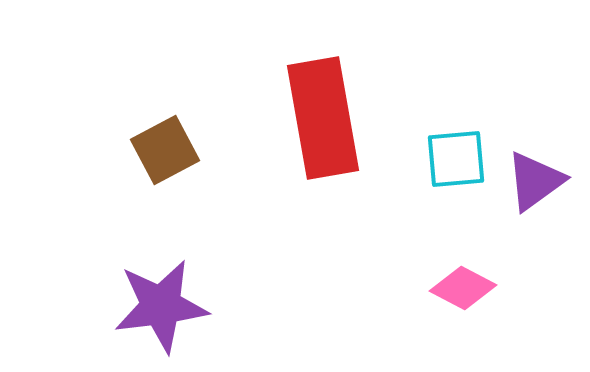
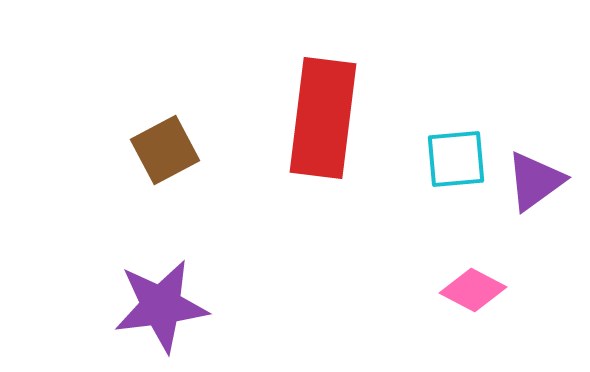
red rectangle: rotated 17 degrees clockwise
pink diamond: moved 10 px right, 2 px down
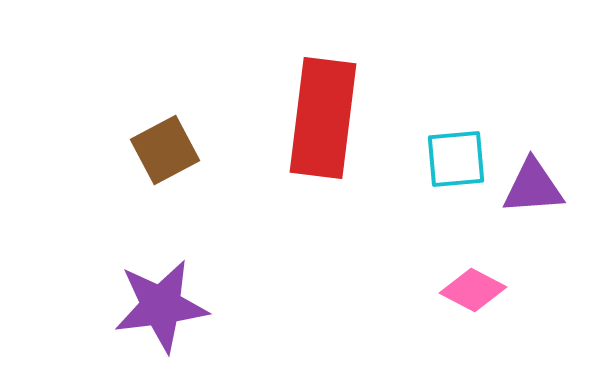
purple triangle: moved 2 px left, 6 px down; rotated 32 degrees clockwise
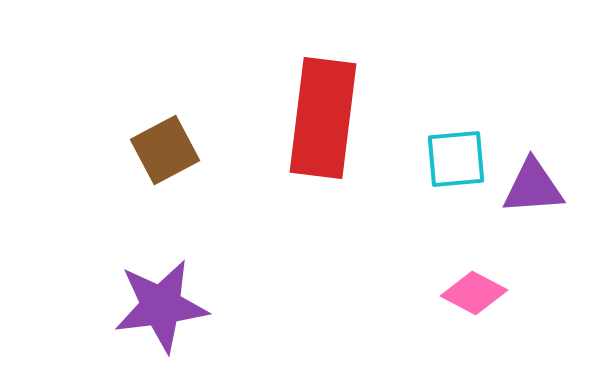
pink diamond: moved 1 px right, 3 px down
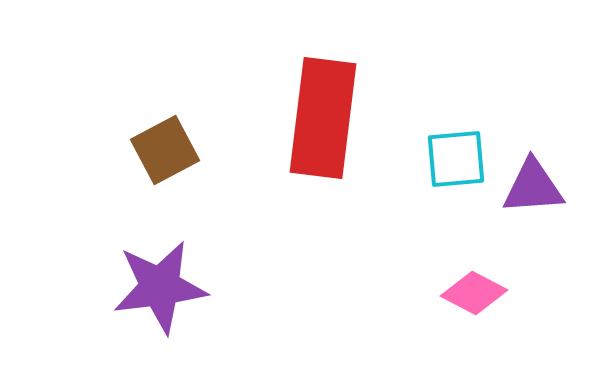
purple star: moved 1 px left, 19 px up
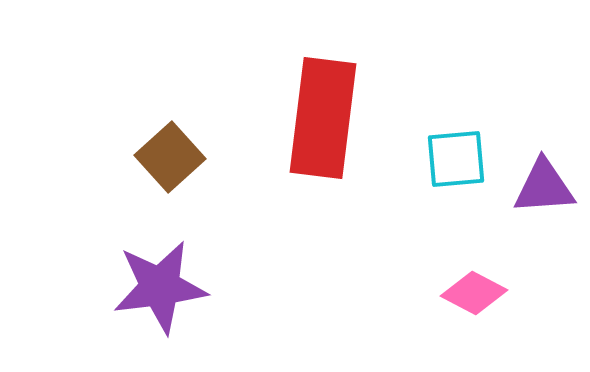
brown square: moved 5 px right, 7 px down; rotated 14 degrees counterclockwise
purple triangle: moved 11 px right
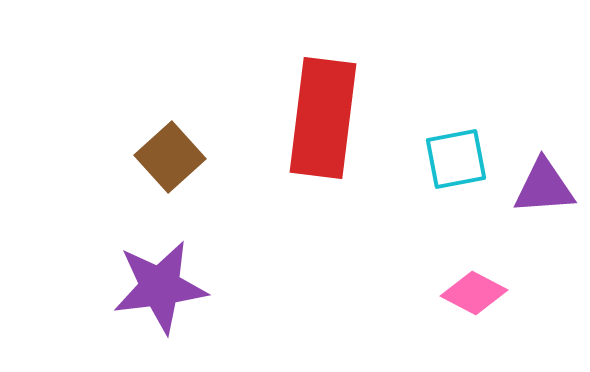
cyan square: rotated 6 degrees counterclockwise
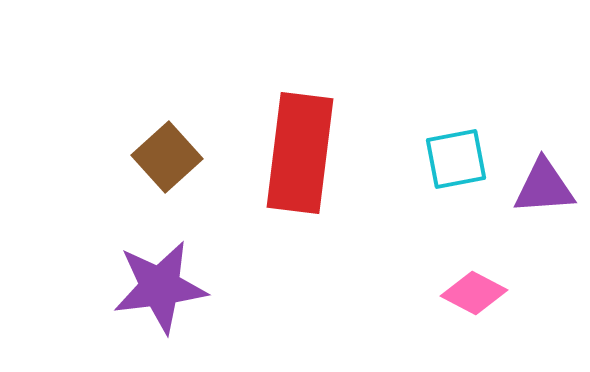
red rectangle: moved 23 px left, 35 px down
brown square: moved 3 px left
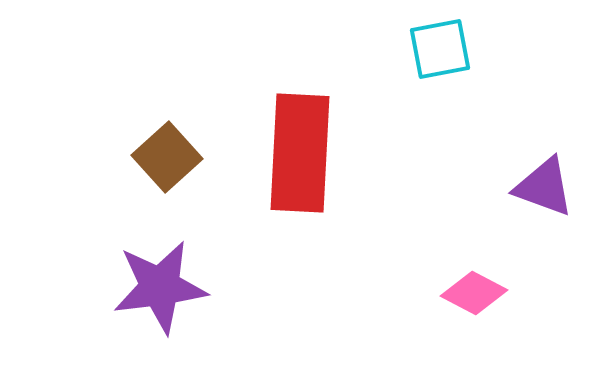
red rectangle: rotated 4 degrees counterclockwise
cyan square: moved 16 px left, 110 px up
purple triangle: rotated 24 degrees clockwise
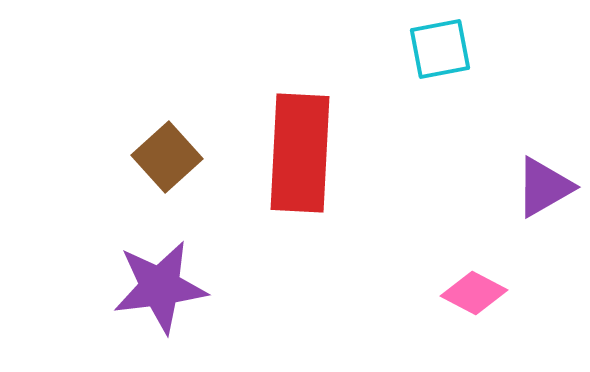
purple triangle: rotated 50 degrees counterclockwise
